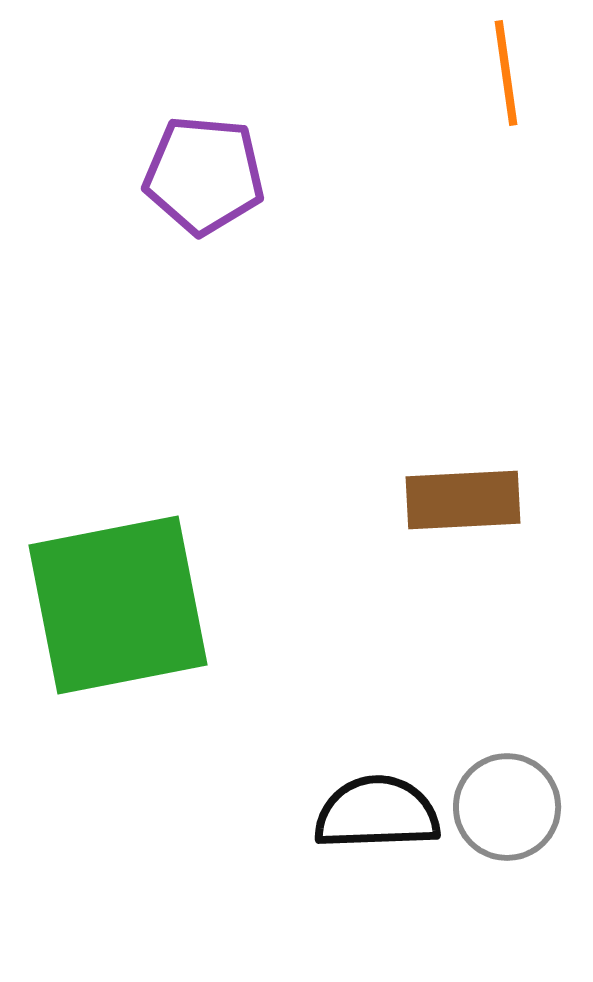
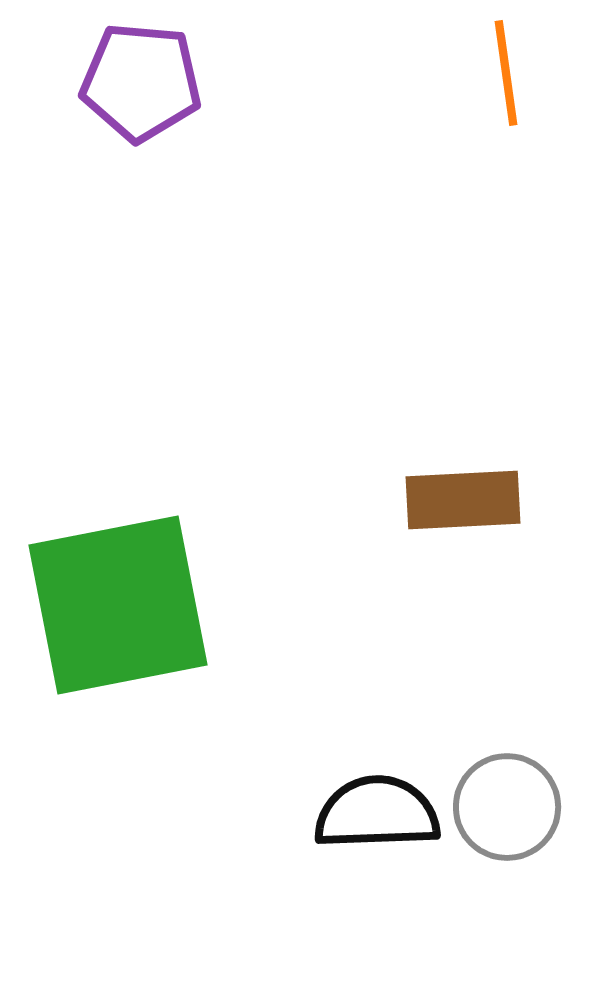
purple pentagon: moved 63 px left, 93 px up
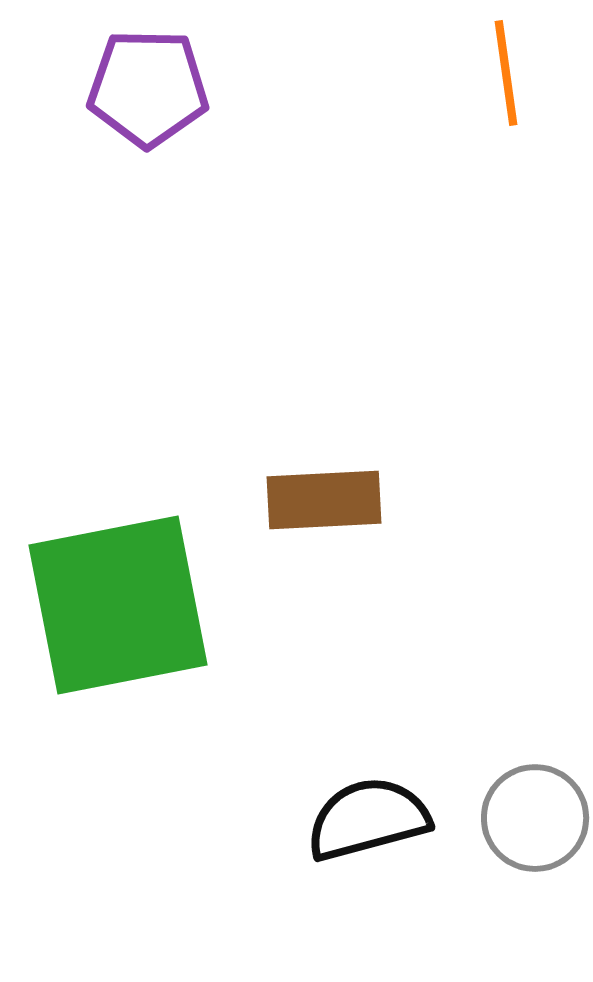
purple pentagon: moved 7 px right, 6 px down; rotated 4 degrees counterclockwise
brown rectangle: moved 139 px left
gray circle: moved 28 px right, 11 px down
black semicircle: moved 9 px left, 6 px down; rotated 13 degrees counterclockwise
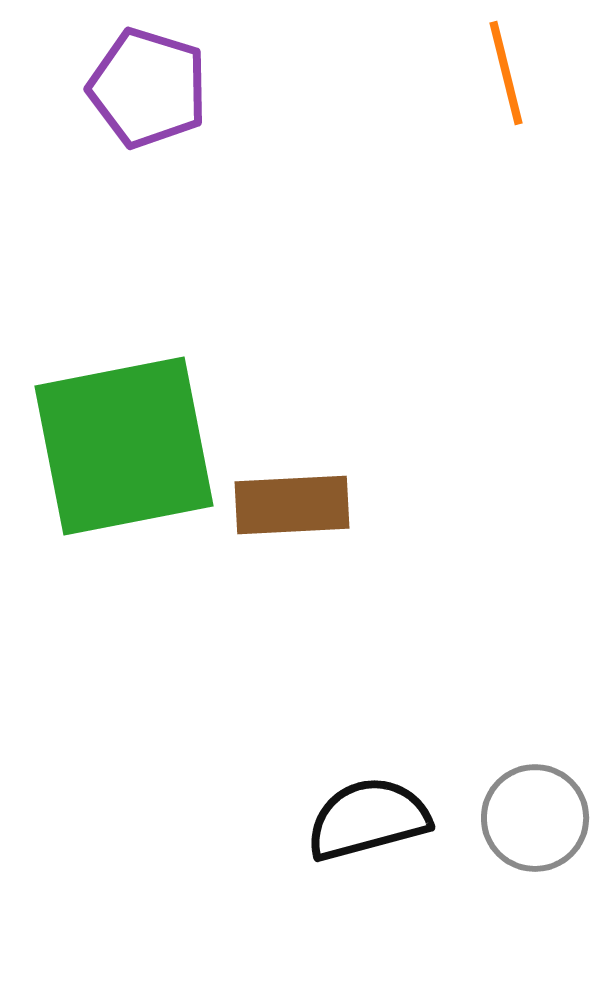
orange line: rotated 6 degrees counterclockwise
purple pentagon: rotated 16 degrees clockwise
brown rectangle: moved 32 px left, 5 px down
green square: moved 6 px right, 159 px up
